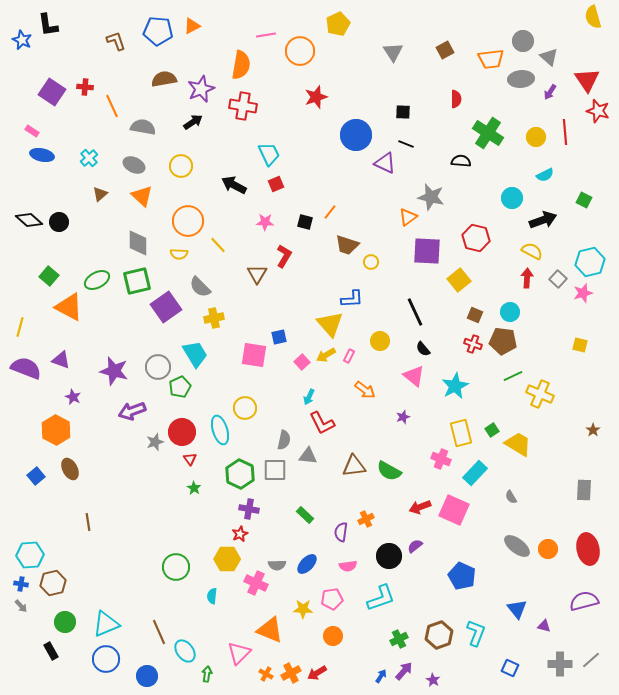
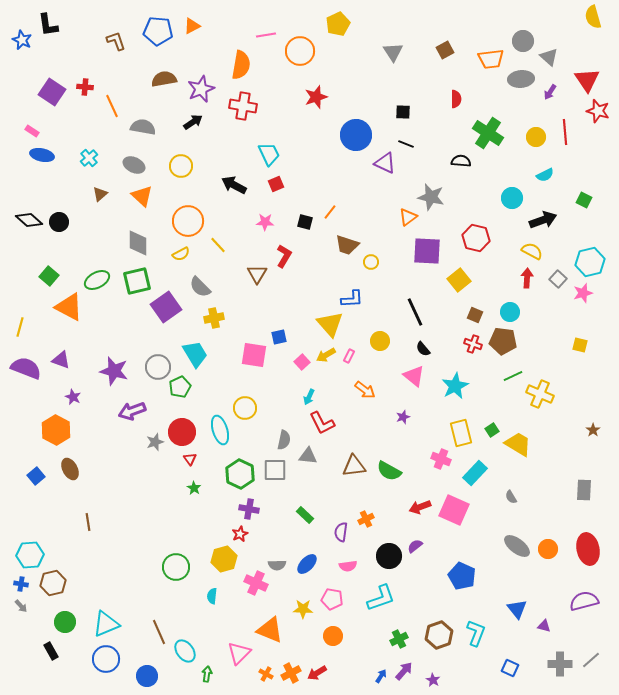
yellow semicircle at (179, 254): moved 2 px right; rotated 30 degrees counterclockwise
yellow hexagon at (227, 559): moved 3 px left; rotated 15 degrees counterclockwise
pink pentagon at (332, 599): rotated 20 degrees clockwise
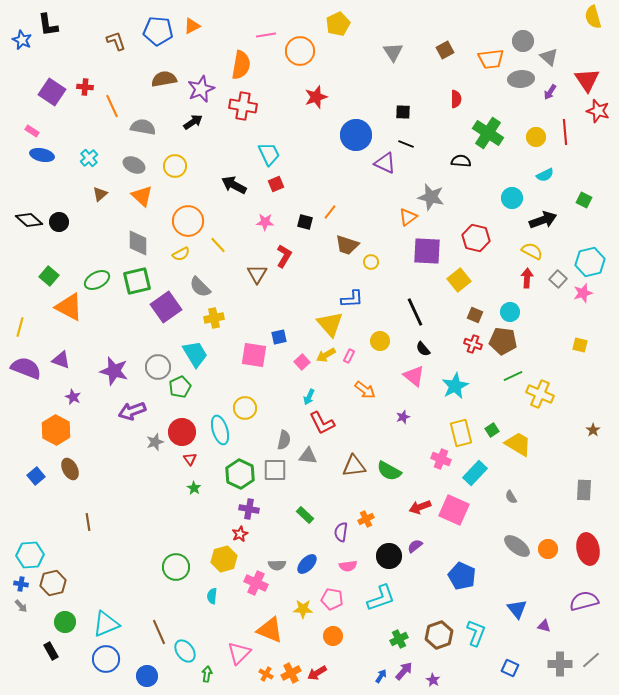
yellow circle at (181, 166): moved 6 px left
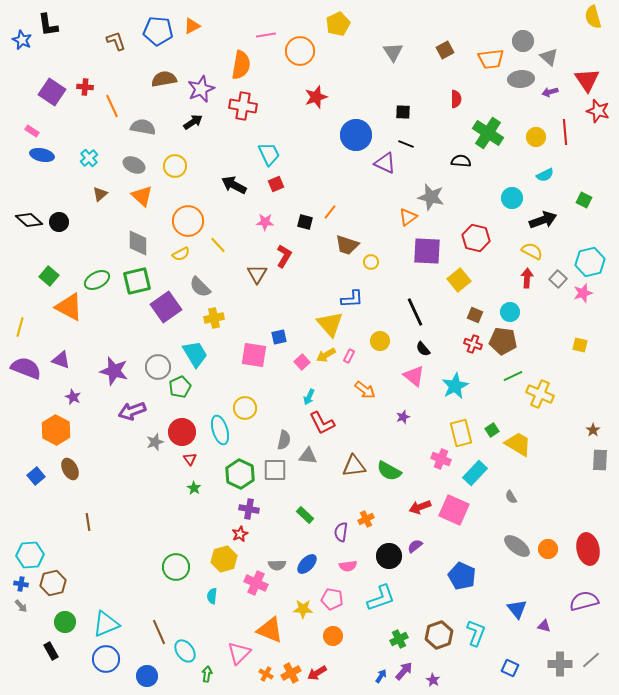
purple arrow at (550, 92): rotated 42 degrees clockwise
gray rectangle at (584, 490): moved 16 px right, 30 px up
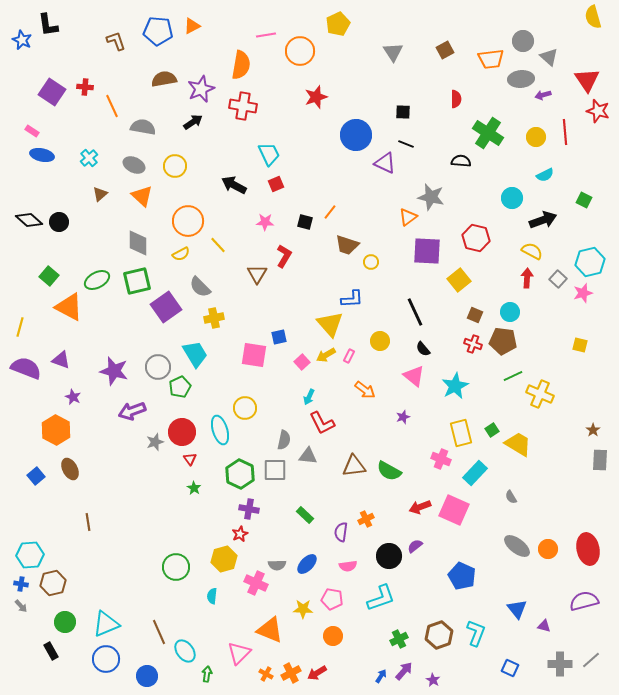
purple arrow at (550, 92): moved 7 px left, 3 px down
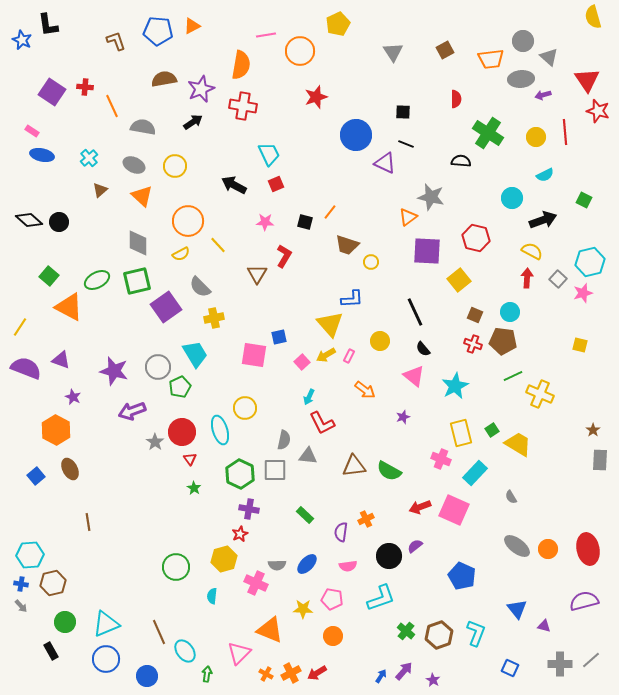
brown triangle at (100, 194): moved 4 px up
yellow line at (20, 327): rotated 18 degrees clockwise
gray star at (155, 442): rotated 18 degrees counterclockwise
green cross at (399, 639): moved 7 px right, 8 px up; rotated 24 degrees counterclockwise
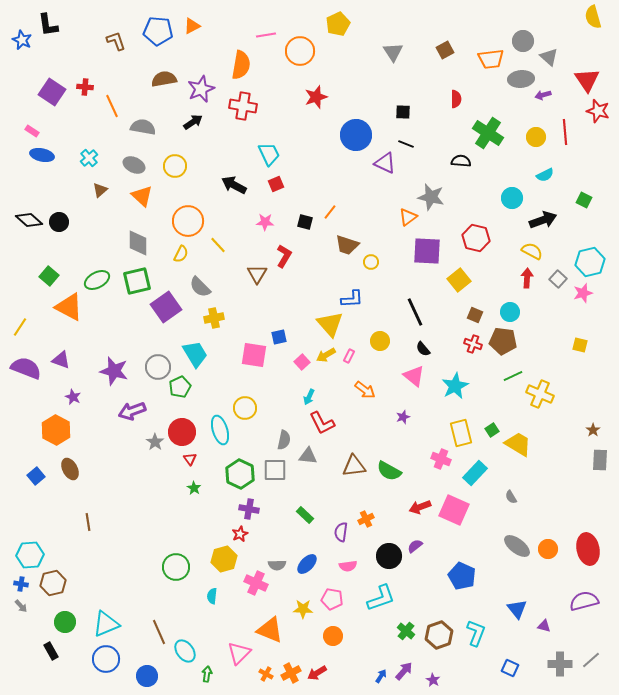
yellow semicircle at (181, 254): rotated 36 degrees counterclockwise
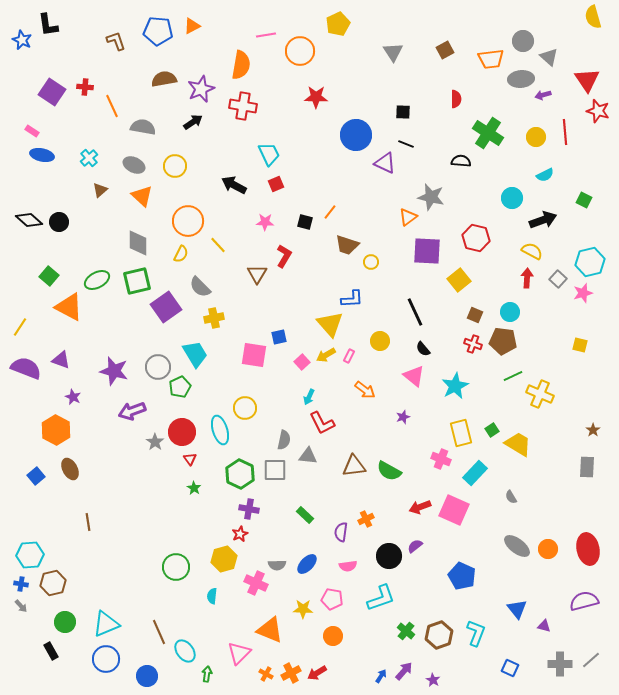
red star at (316, 97): rotated 20 degrees clockwise
gray rectangle at (600, 460): moved 13 px left, 7 px down
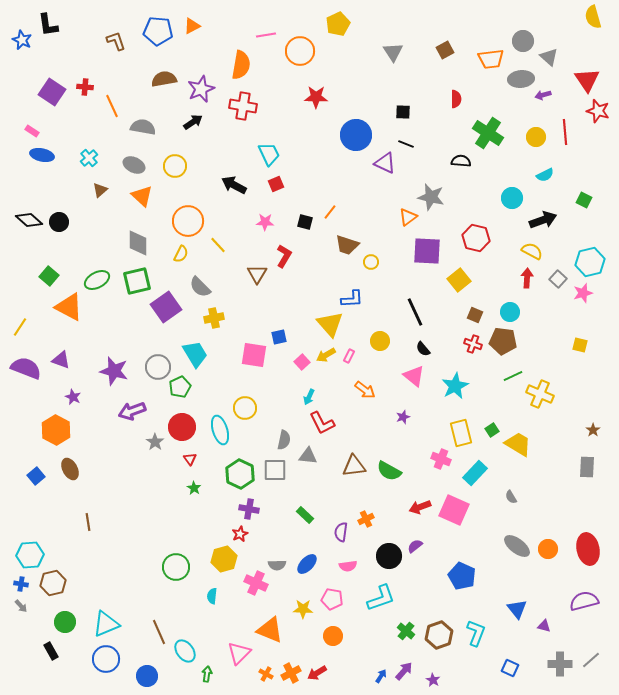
red circle at (182, 432): moved 5 px up
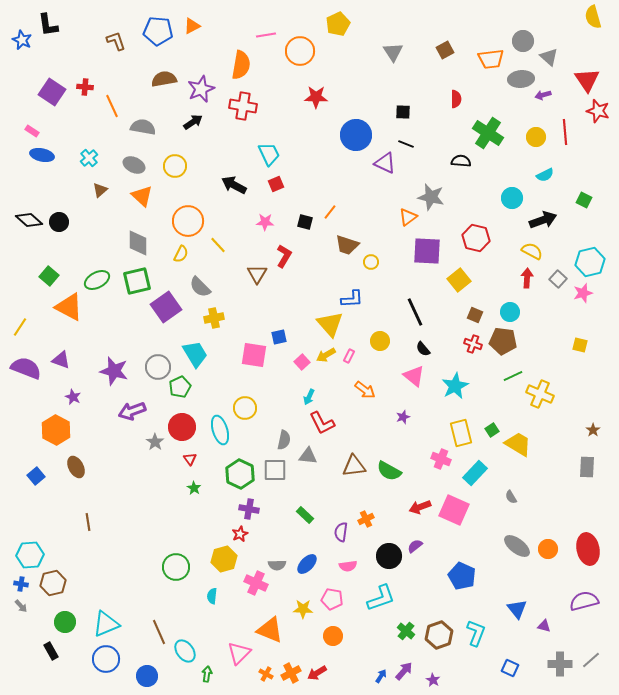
brown ellipse at (70, 469): moved 6 px right, 2 px up
